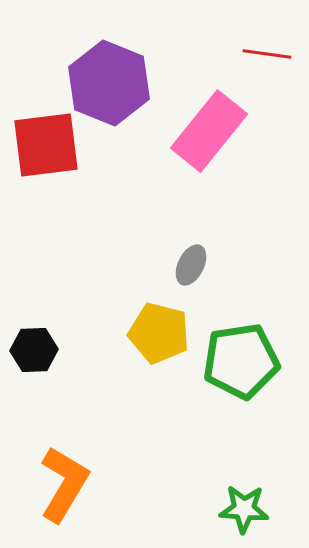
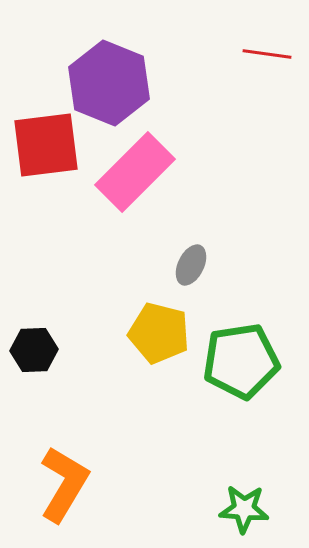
pink rectangle: moved 74 px left, 41 px down; rotated 6 degrees clockwise
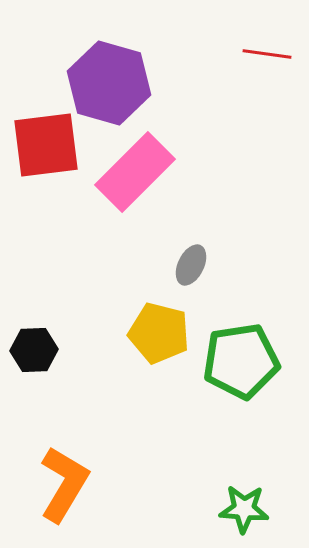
purple hexagon: rotated 6 degrees counterclockwise
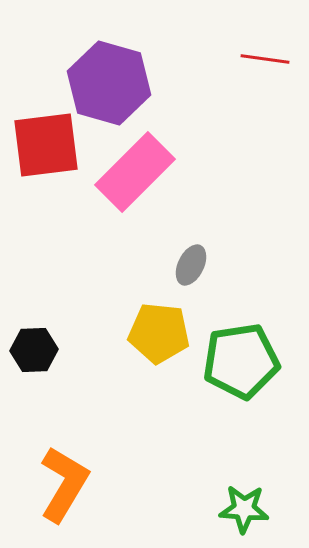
red line: moved 2 px left, 5 px down
yellow pentagon: rotated 8 degrees counterclockwise
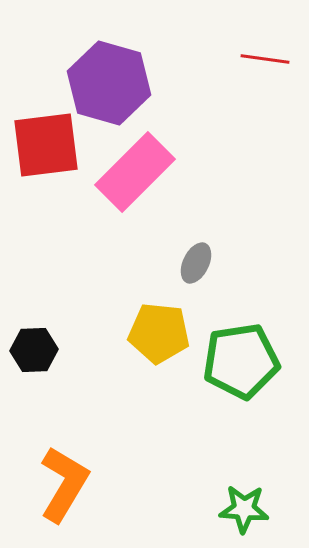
gray ellipse: moved 5 px right, 2 px up
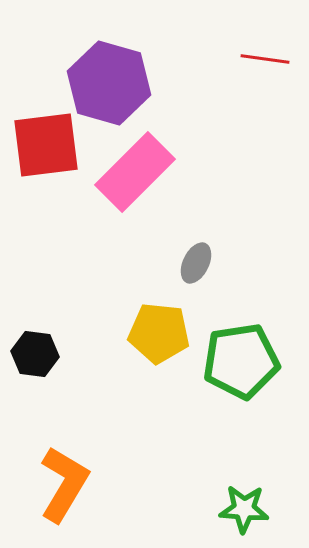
black hexagon: moved 1 px right, 4 px down; rotated 9 degrees clockwise
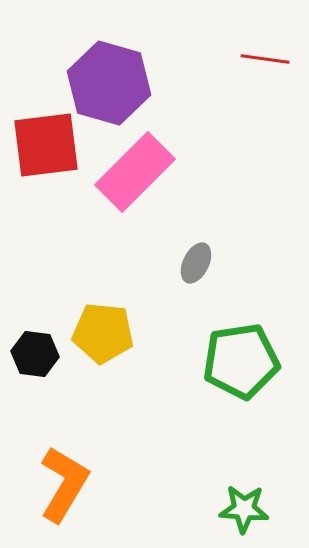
yellow pentagon: moved 56 px left
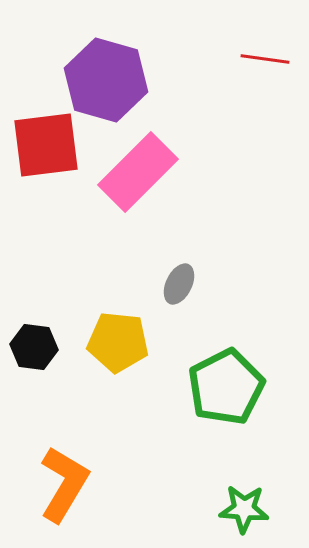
purple hexagon: moved 3 px left, 3 px up
pink rectangle: moved 3 px right
gray ellipse: moved 17 px left, 21 px down
yellow pentagon: moved 15 px right, 9 px down
black hexagon: moved 1 px left, 7 px up
green pentagon: moved 15 px left, 26 px down; rotated 18 degrees counterclockwise
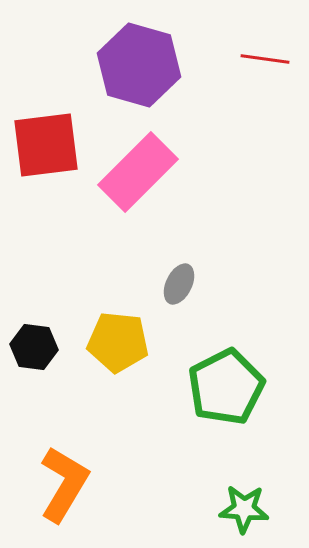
purple hexagon: moved 33 px right, 15 px up
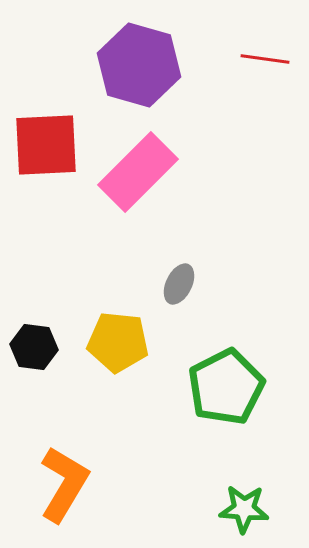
red square: rotated 4 degrees clockwise
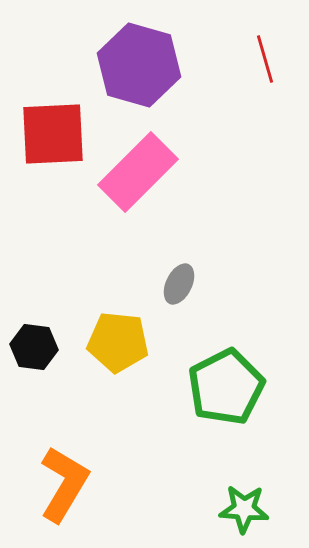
red line: rotated 66 degrees clockwise
red square: moved 7 px right, 11 px up
